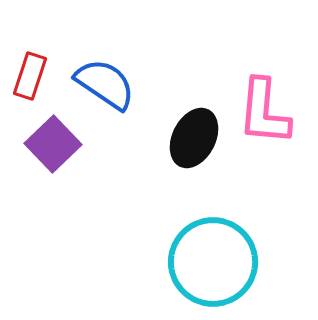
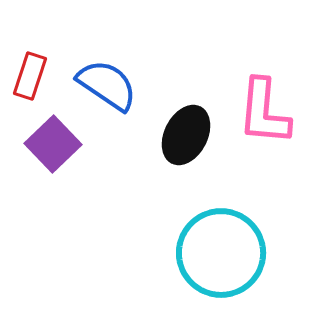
blue semicircle: moved 2 px right, 1 px down
black ellipse: moved 8 px left, 3 px up
cyan circle: moved 8 px right, 9 px up
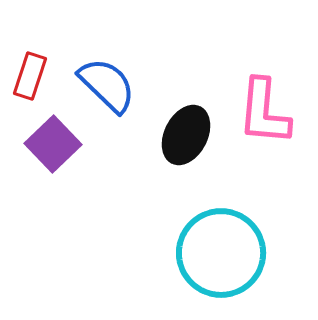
blue semicircle: rotated 10 degrees clockwise
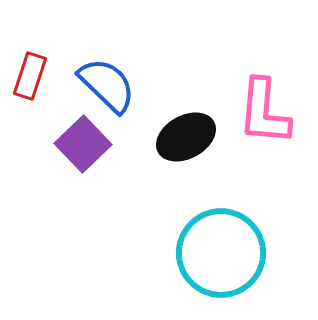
black ellipse: moved 2 px down; rotated 34 degrees clockwise
purple square: moved 30 px right
